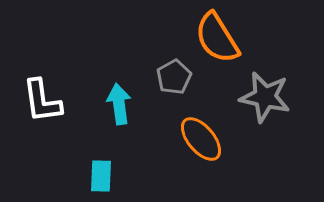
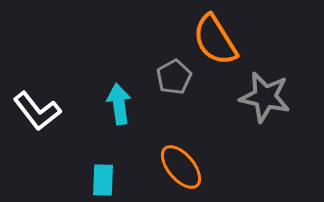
orange semicircle: moved 2 px left, 2 px down
white L-shape: moved 5 px left, 10 px down; rotated 30 degrees counterclockwise
orange ellipse: moved 20 px left, 28 px down
cyan rectangle: moved 2 px right, 4 px down
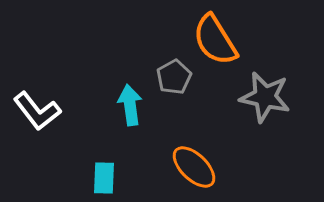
cyan arrow: moved 11 px right, 1 px down
orange ellipse: moved 13 px right; rotated 6 degrees counterclockwise
cyan rectangle: moved 1 px right, 2 px up
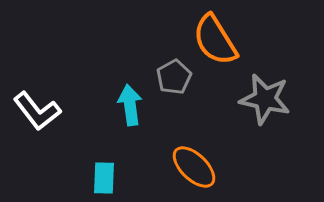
gray star: moved 2 px down
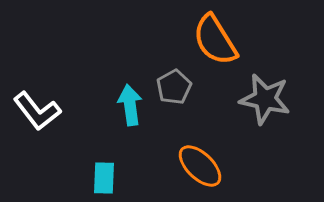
gray pentagon: moved 10 px down
orange ellipse: moved 6 px right, 1 px up
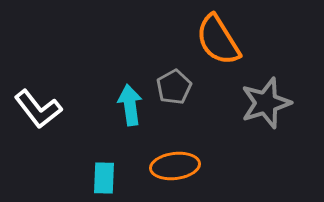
orange semicircle: moved 3 px right
gray star: moved 1 px right, 4 px down; rotated 30 degrees counterclockwise
white L-shape: moved 1 px right, 2 px up
orange ellipse: moved 25 px left; rotated 51 degrees counterclockwise
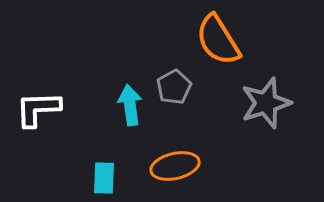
white L-shape: rotated 126 degrees clockwise
orange ellipse: rotated 6 degrees counterclockwise
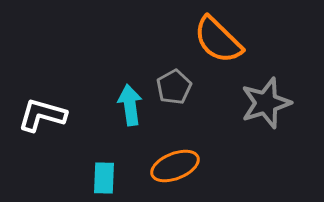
orange semicircle: rotated 14 degrees counterclockwise
white L-shape: moved 4 px right, 6 px down; rotated 18 degrees clockwise
orange ellipse: rotated 9 degrees counterclockwise
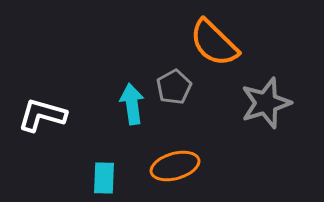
orange semicircle: moved 4 px left, 3 px down
cyan arrow: moved 2 px right, 1 px up
orange ellipse: rotated 6 degrees clockwise
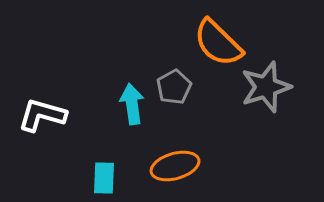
orange semicircle: moved 4 px right
gray star: moved 16 px up
